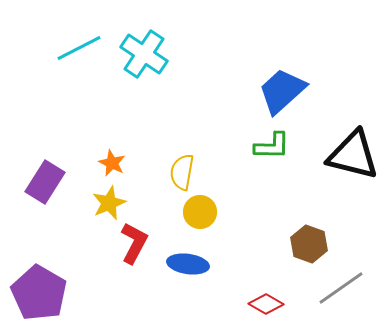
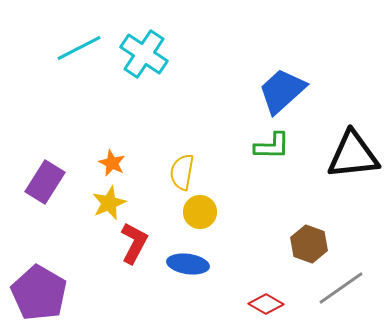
black triangle: rotated 20 degrees counterclockwise
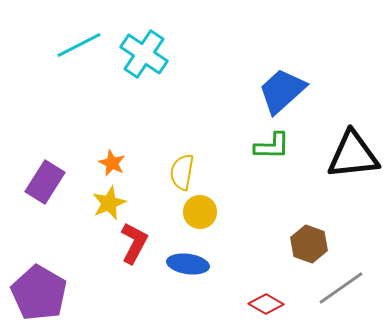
cyan line: moved 3 px up
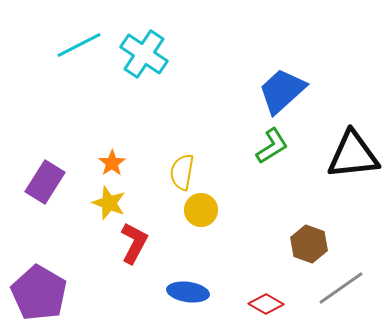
green L-shape: rotated 33 degrees counterclockwise
orange star: rotated 12 degrees clockwise
yellow star: rotated 28 degrees counterclockwise
yellow circle: moved 1 px right, 2 px up
blue ellipse: moved 28 px down
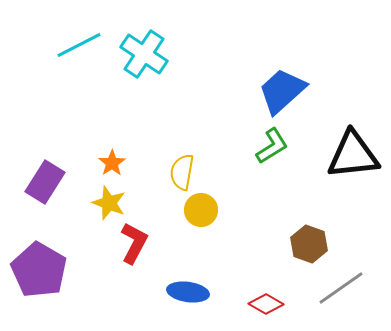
purple pentagon: moved 23 px up
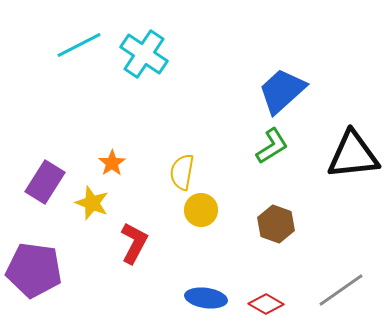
yellow star: moved 17 px left
brown hexagon: moved 33 px left, 20 px up
purple pentagon: moved 5 px left; rotated 22 degrees counterclockwise
gray line: moved 2 px down
blue ellipse: moved 18 px right, 6 px down
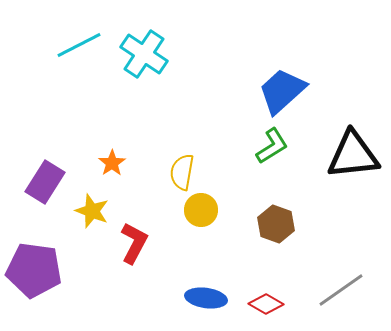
yellow star: moved 8 px down
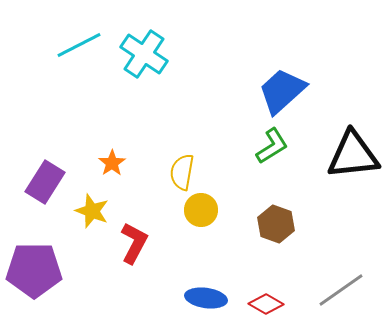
purple pentagon: rotated 8 degrees counterclockwise
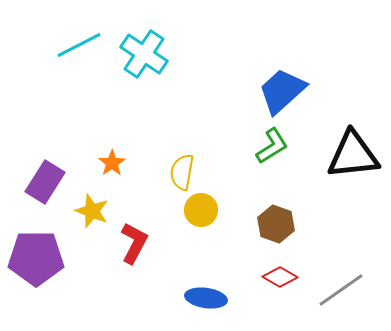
purple pentagon: moved 2 px right, 12 px up
red diamond: moved 14 px right, 27 px up
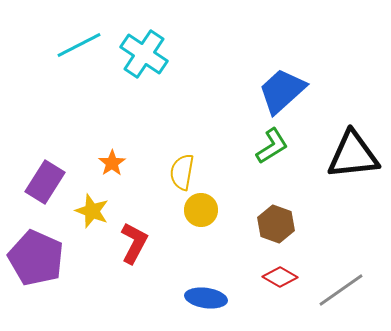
purple pentagon: rotated 24 degrees clockwise
